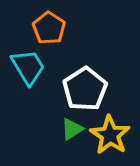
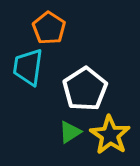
cyan trapezoid: rotated 141 degrees counterclockwise
green triangle: moved 2 px left, 3 px down
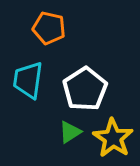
orange pentagon: rotated 20 degrees counterclockwise
cyan trapezoid: moved 13 px down
yellow star: moved 3 px right, 3 px down
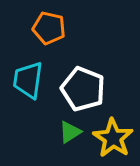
white pentagon: moved 2 px left; rotated 18 degrees counterclockwise
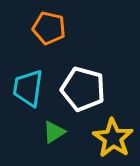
cyan trapezoid: moved 8 px down
white pentagon: rotated 6 degrees counterclockwise
green triangle: moved 16 px left
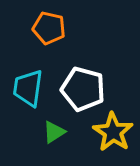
yellow star: moved 6 px up
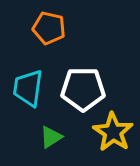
white pentagon: rotated 15 degrees counterclockwise
green triangle: moved 3 px left, 5 px down
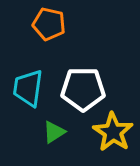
orange pentagon: moved 4 px up
green triangle: moved 3 px right, 5 px up
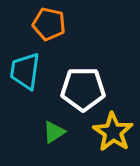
cyan trapezoid: moved 3 px left, 17 px up
